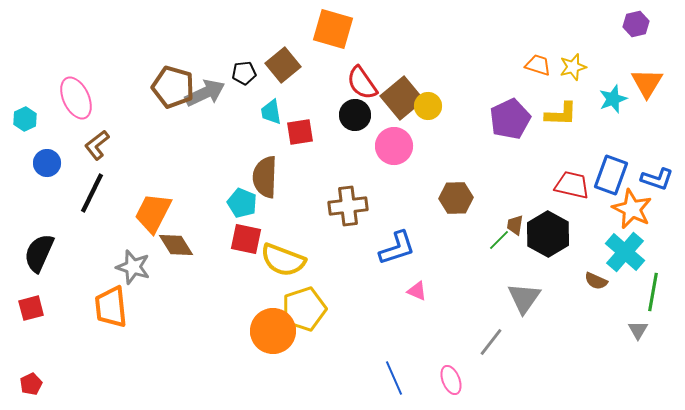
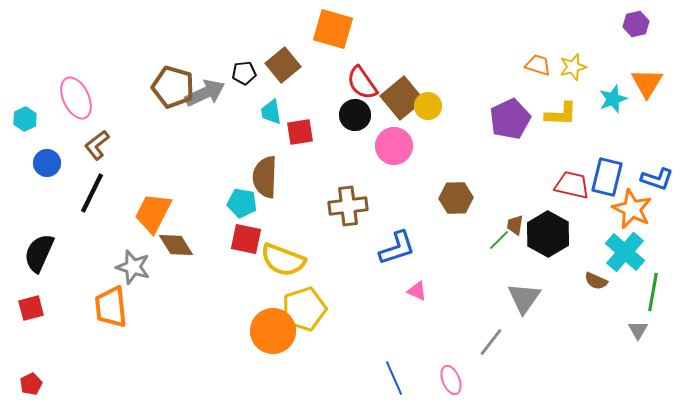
blue rectangle at (611, 175): moved 4 px left, 2 px down; rotated 6 degrees counterclockwise
cyan pentagon at (242, 203): rotated 12 degrees counterclockwise
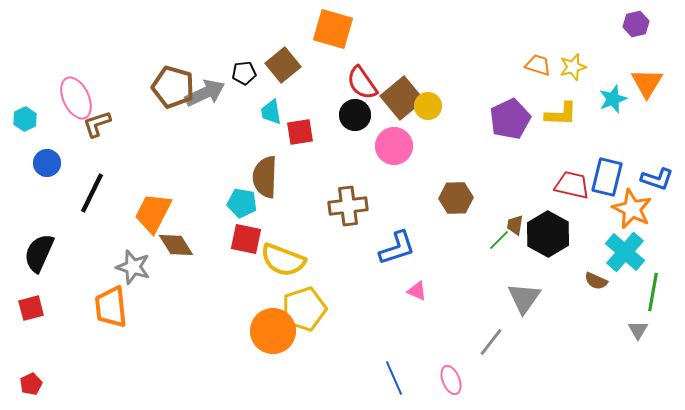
brown L-shape at (97, 145): moved 21 px up; rotated 20 degrees clockwise
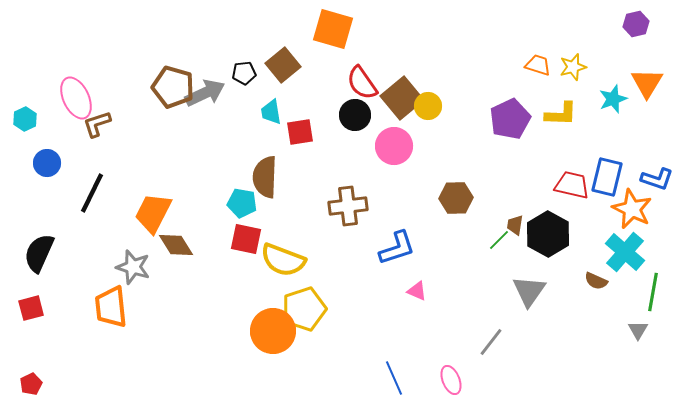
gray triangle at (524, 298): moved 5 px right, 7 px up
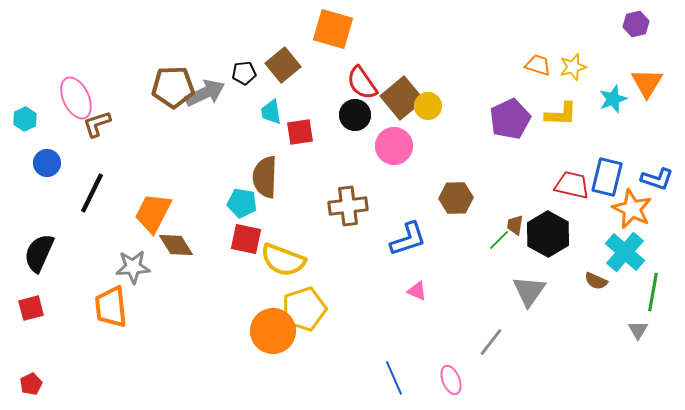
brown pentagon at (173, 87): rotated 18 degrees counterclockwise
blue L-shape at (397, 248): moved 11 px right, 9 px up
gray star at (133, 267): rotated 20 degrees counterclockwise
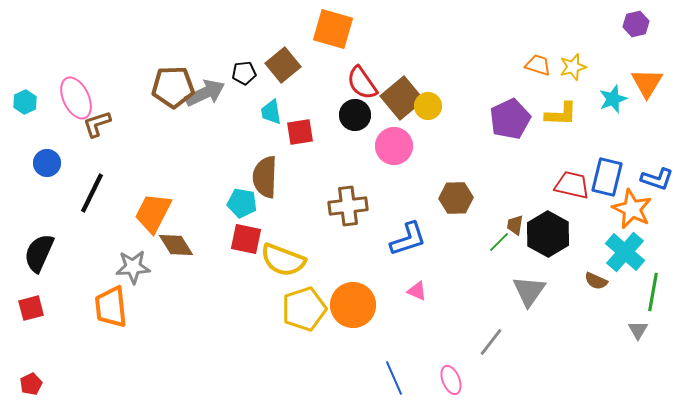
cyan hexagon at (25, 119): moved 17 px up
green line at (499, 240): moved 2 px down
orange circle at (273, 331): moved 80 px right, 26 px up
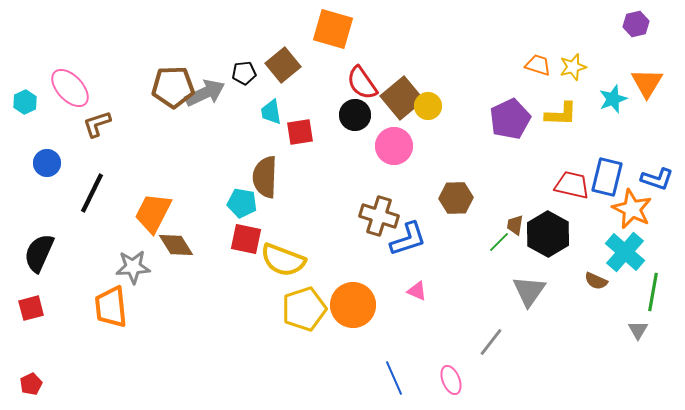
pink ellipse at (76, 98): moved 6 px left, 10 px up; rotated 18 degrees counterclockwise
brown cross at (348, 206): moved 31 px right, 10 px down; rotated 24 degrees clockwise
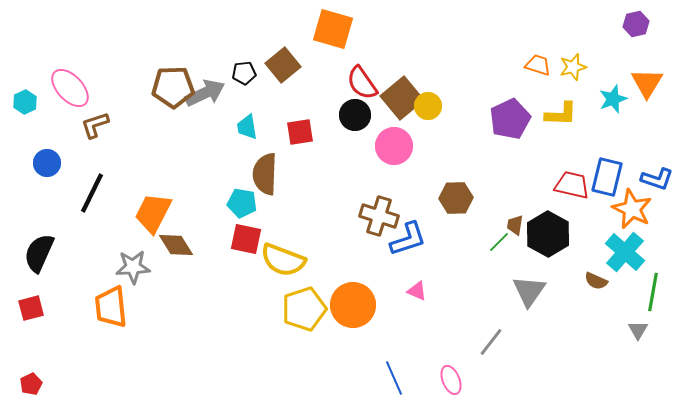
cyan trapezoid at (271, 112): moved 24 px left, 15 px down
brown L-shape at (97, 124): moved 2 px left, 1 px down
brown semicircle at (265, 177): moved 3 px up
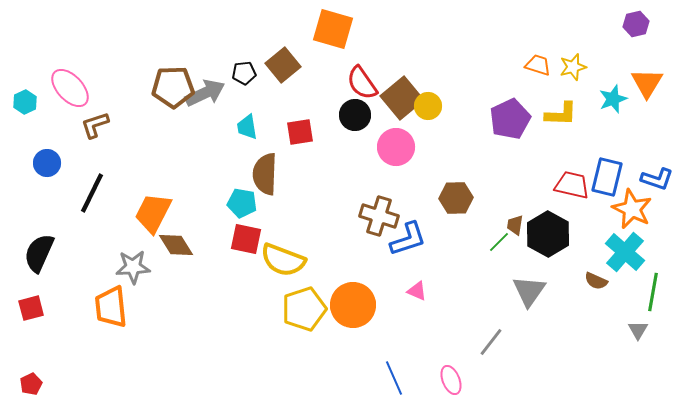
pink circle at (394, 146): moved 2 px right, 1 px down
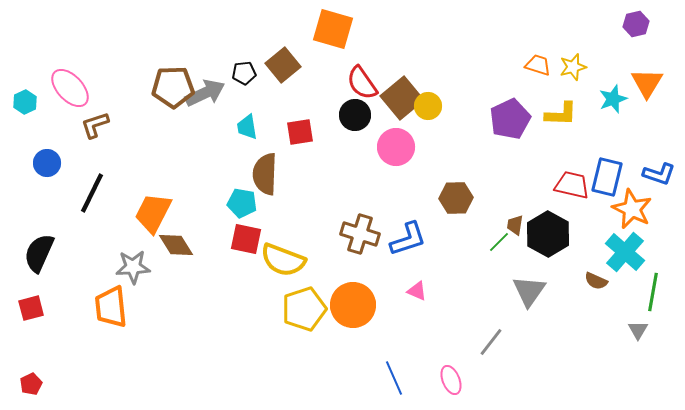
blue L-shape at (657, 179): moved 2 px right, 5 px up
brown cross at (379, 216): moved 19 px left, 18 px down
